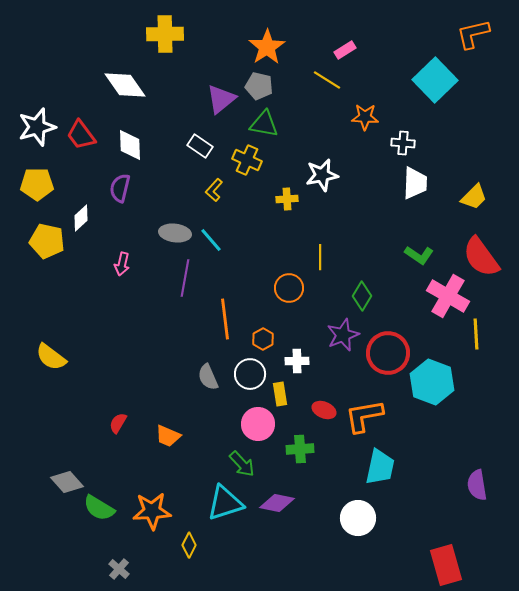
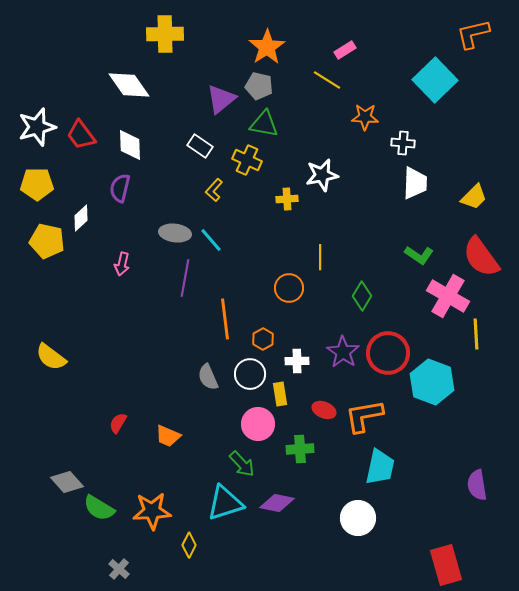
white diamond at (125, 85): moved 4 px right
purple star at (343, 335): moved 17 px down; rotated 16 degrees counterclockwise
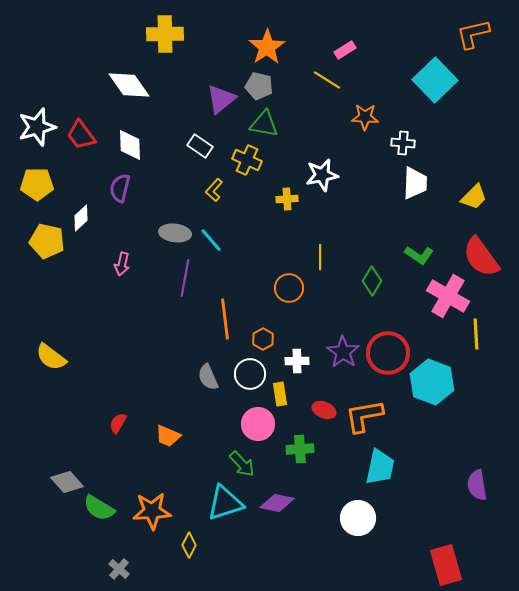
green diamond at (362, 296): moved 10 px right, 15 px up
